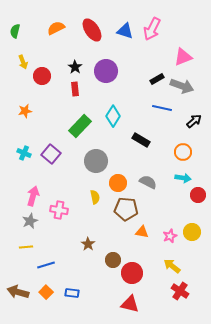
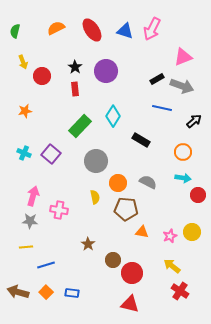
gray star at (30, 221): rotated 28 degrees clockwise
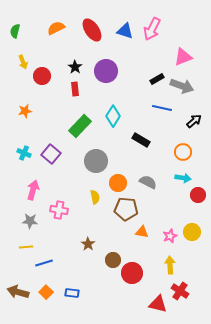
pink arrow at (33, 196): moved 6 px up
blue line at (46, 265): moved 2 px left, 2 px up
yellow arrow at (172, 266): moved 2 px left, 1 px up; rotated 48 degrees clockwise
red triangle at (130, 304): moved 28 px right
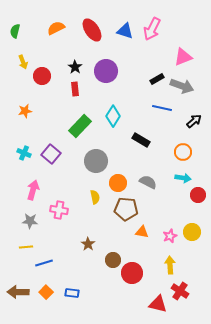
brown arrow at (18, 292): rotated 15 degrees counterclockwise
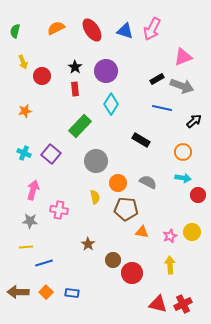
cyan diamond at (113, 116): moved 2 px left, 12 px up
red cross at (180, 291): moved 3 px right, 13 px down; rotated 30 degrees clockwise
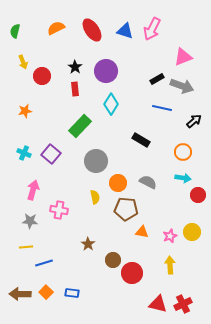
brown arrow at (18, 292): moved 2 px right, 2 px down
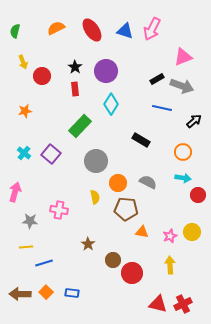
cyan cross at (24, 153): rotated 16 degrees clockwise
pink arrow at (33, 190): moved 18 px left, 2 px down
